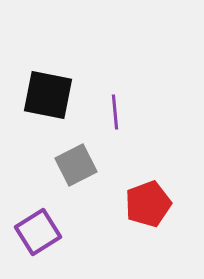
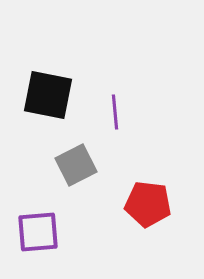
red pentagon: rotated 27 degrees clockwise
purple square: rotated 27 degrees clockwise
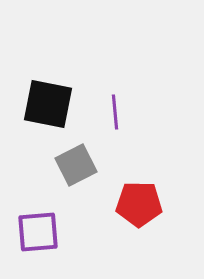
black square: moved 9 px down
red pentagon: moved 9 px left; rotated 6 degrees counterclockwise
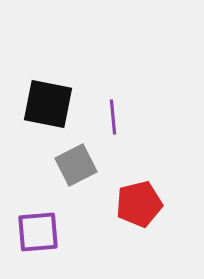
purple line: moved 2 px left, 5 px down
red pentagon: rotated 15 degrees counterclockwise
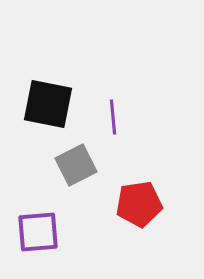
red pentagon: rotated 6 degrees clockwise
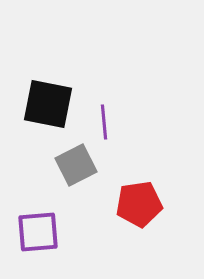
purple line: moved 9 px left, 5 px down
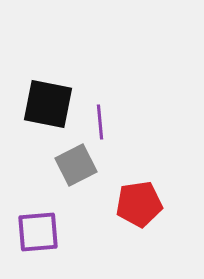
purple line: moved 4 px left
